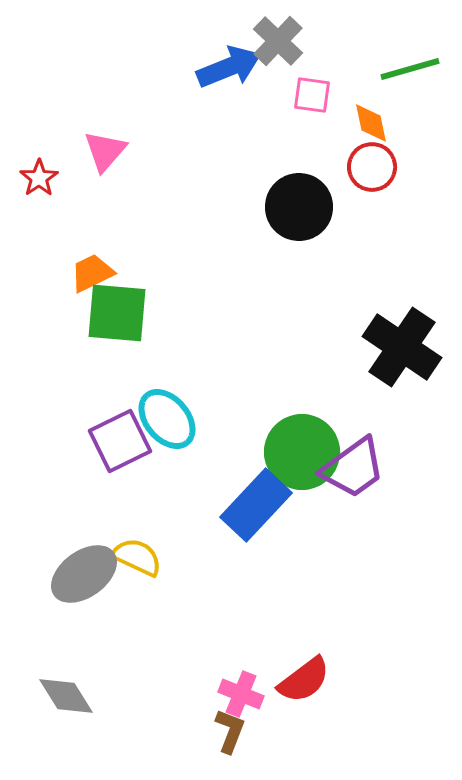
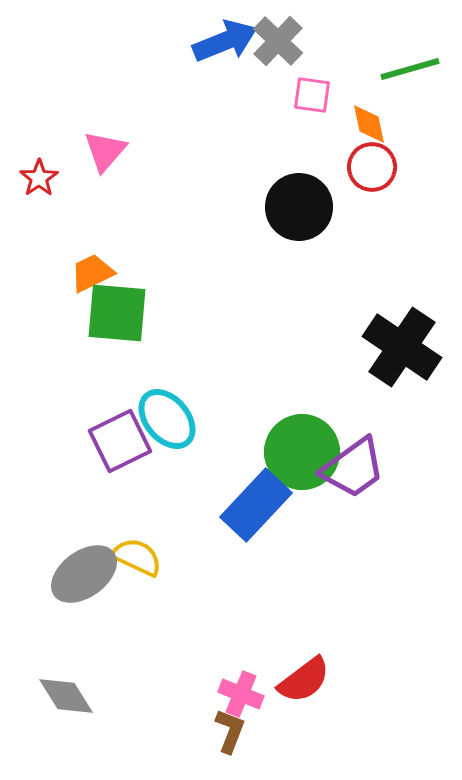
blue arrow: moved 4 px left, 26 px up
orange diamond: moved 2 px left, 1 px down
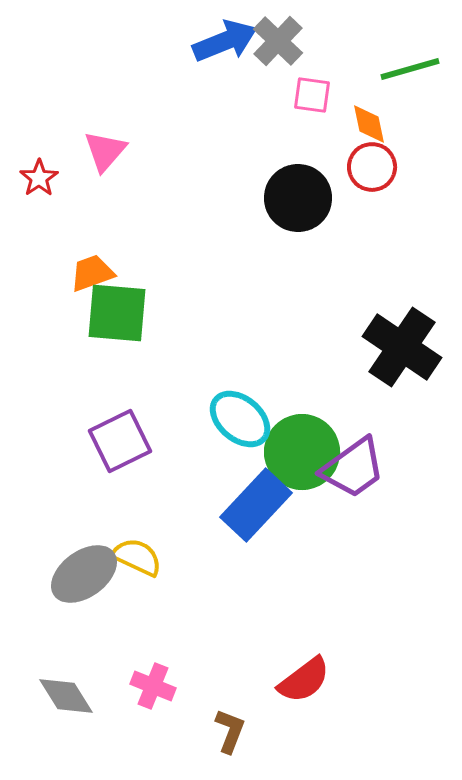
black circle: moved 1 px left, 9 px up
orange trapezoid: rotated 6 degrees clockwise
cyan ellipse: moved 73 px right; rotated 10 degrees counterclockwise
pink cross: moved 88 px left, 8 px up
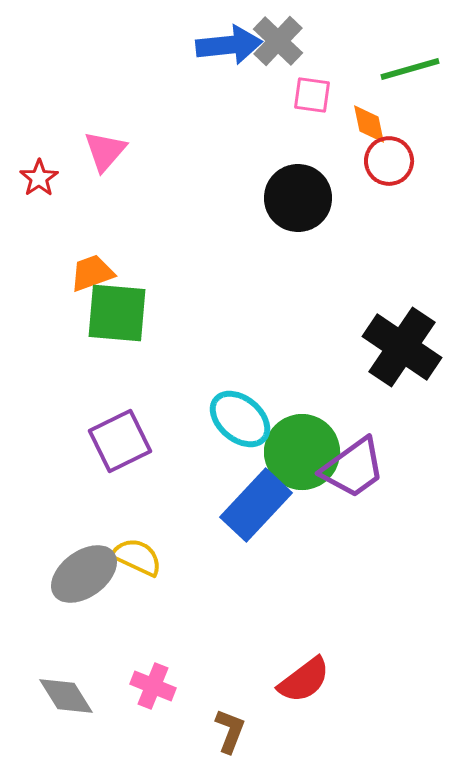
blue arrow: moved 4 px right, 4 px down; rotated 16 degrees clockwise
red circle: moved 17 px right, 6 px up
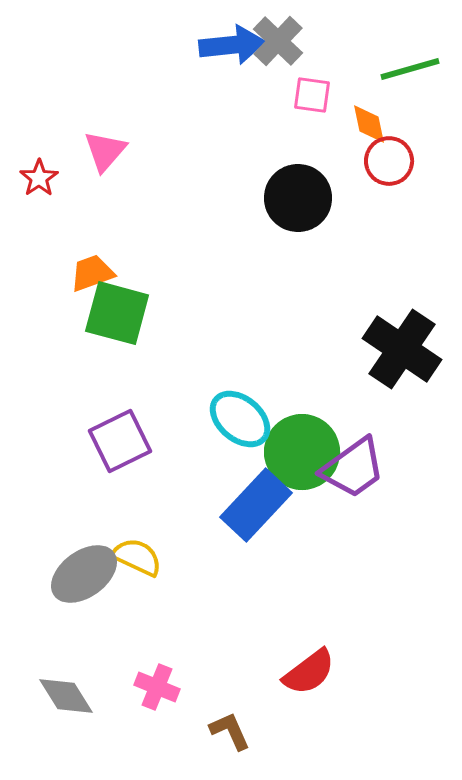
blue arrow: moved 3 px right
green square: rotated 10 degrees clockwise
black cross: moved 2 px down
red semicircle: moved 5 px right, 8 px up
pink cross: moved 4 px right, 1 px down
brown L-shape: rotated 45 degrees counterclockwise
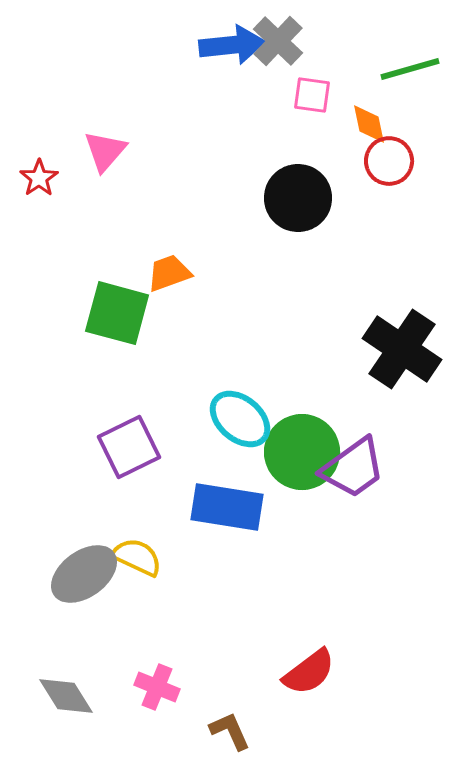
orange trapezoid: moved 77 px right
purple square: moved 9 px right, 6 px down
blue rectangle: moved 29 px left, 2 px down; rotated 56 degrees clockwise
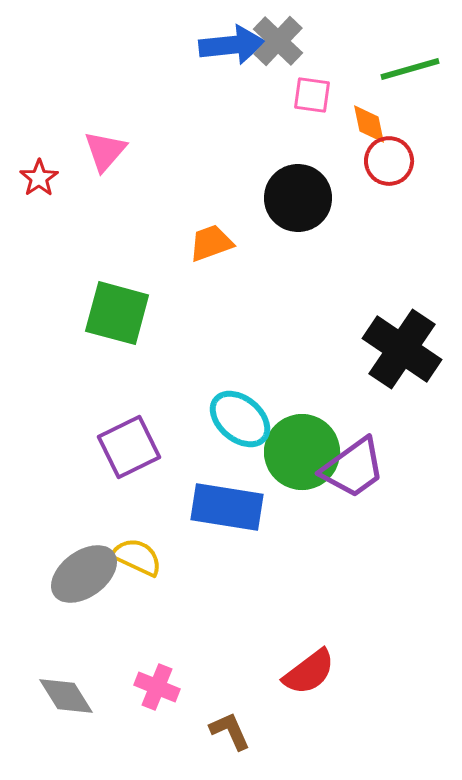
orange trapezoid: moved 42 px right, 30 px up
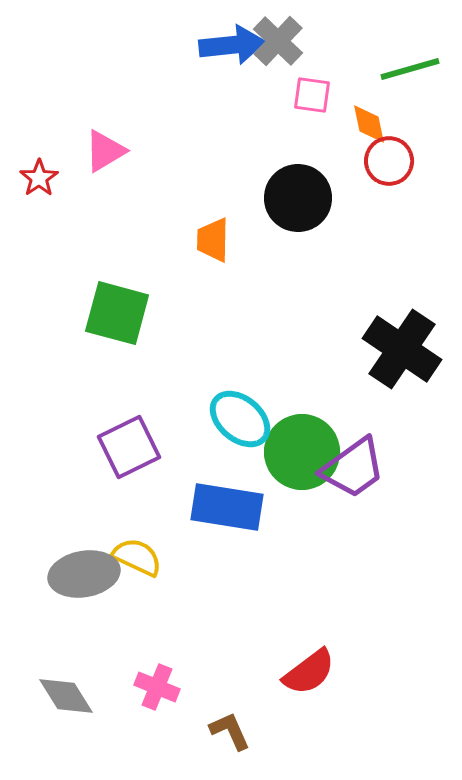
pink triangle: rotated 18 degrees clockwise
orange trapezoid: moved 2 px right, 3 px up; rotated 69 degrees counterclockwise
gray ellipse: rotated 26 degrees clockwise
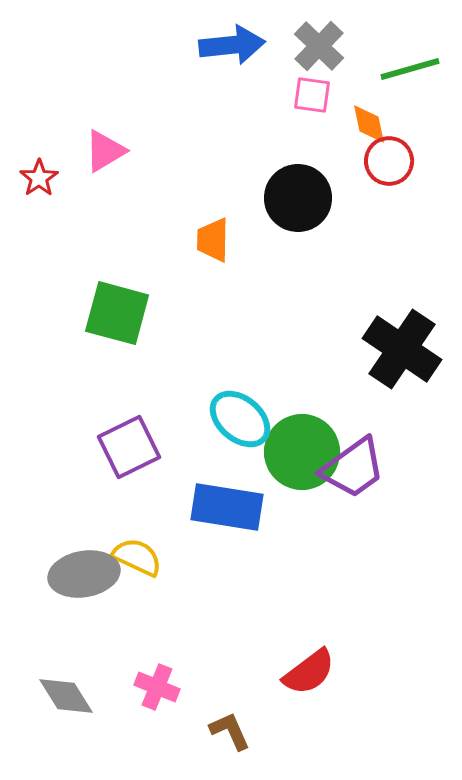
gray cross: moved 41 px right, 5 px down
